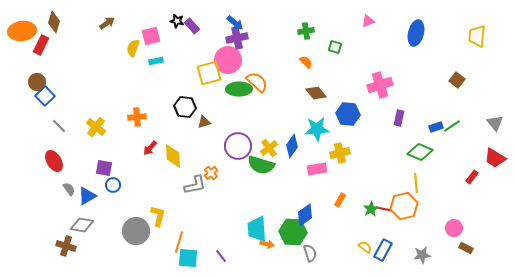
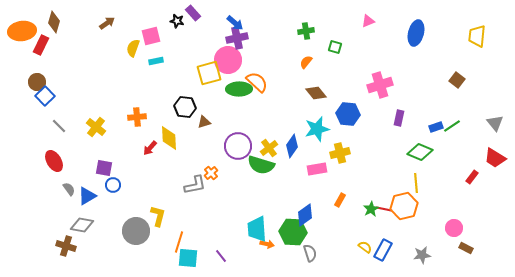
purple rectangle at (192, 26): moved 1 px right, 13 px up
orange semicircle at (306, 62): rotated 96 degrees counterclockwise
cyan star at (317, 129): rotated 10 degrees counterclockwise
yellow diamond at (173, 156): moved 4 px left, 18 px up
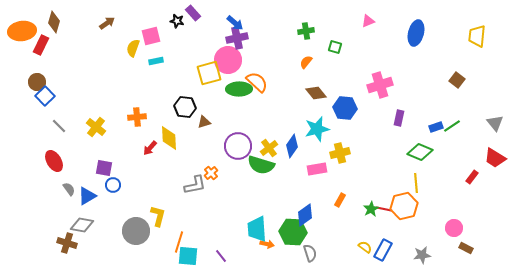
blue hexagon at (348, 114): moved 3 px left, 6 px up
brown cross at (66, 246): moved 1 px right, 3 px up
cyan square at (188, 258): moved 2 px up
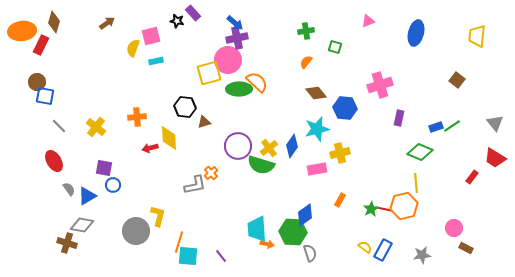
blue square at (45, 96): rotated 36 degrees counterclockwise
red arrow at (150, 148): rotated 35 degrees clockwise
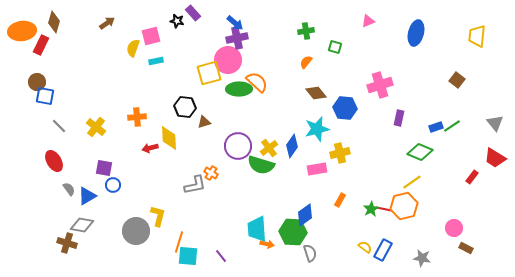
orange cross at (211, 173): rotated 16 degrees counterclockwise
yellow line at (416, 183): moved 4 px left, 1 px up; rotated 60 degrees clockwise
gray star at (422, 255): moved 3 px down; rotated 18 degrees clockwise
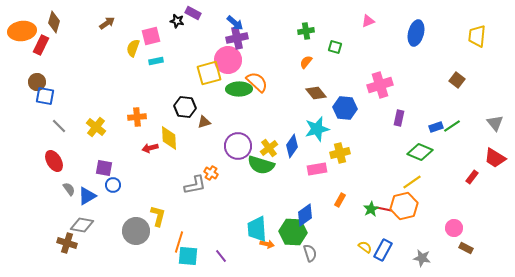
purple rectangle at (193, 13): rotated 21 degrees counterclockwise
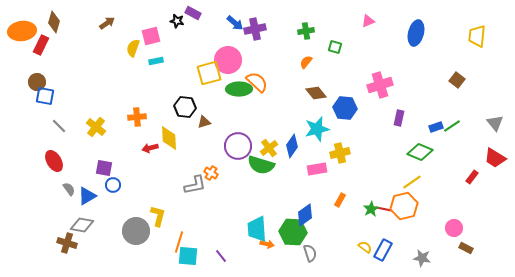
purple cross at (237, 38): moved 18 px right, 9 px up
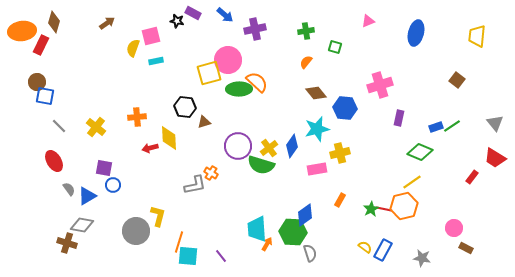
blue arrow at (235, 23): moved 10 px left, 8 px up
orange arrow at (267, 244): rotated 72 degrees counterclockwise
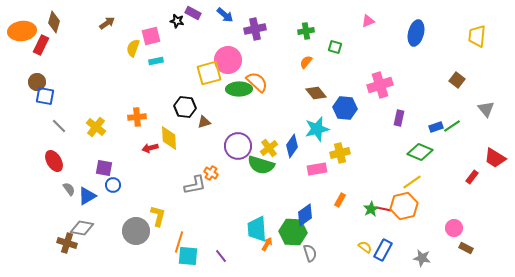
gray triangle at (495, 123): moved 9 px left, 14 px up
gray diamond at (82, 225): moved 3 px down
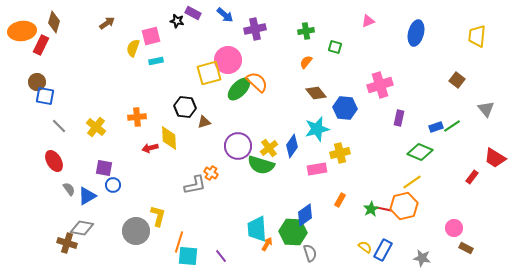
green ellipse at (239, 89): rotated 45 degrees counterclockwise
